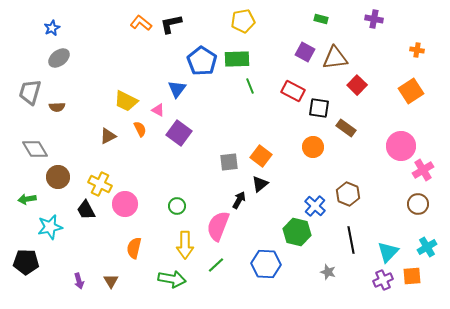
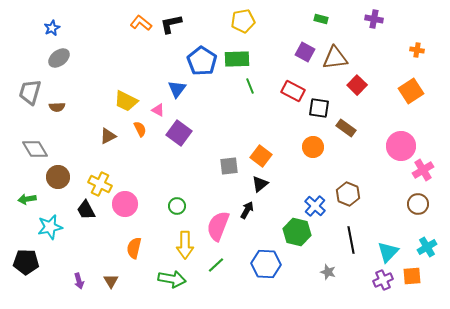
gray square at (229, 162): moved 4 px down
black arrow at (239, 200): moved 8 px right, 10 px down
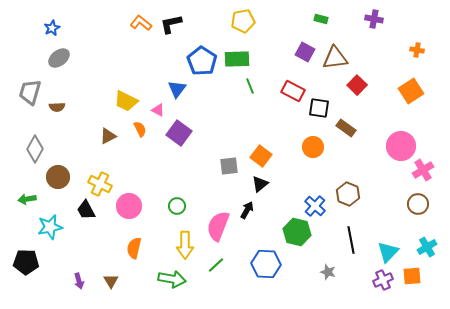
gray diamond at (35, 149): rotated 60 degrees clockwise
pink circle at (125, 204): moved 4 px right, 2 px down
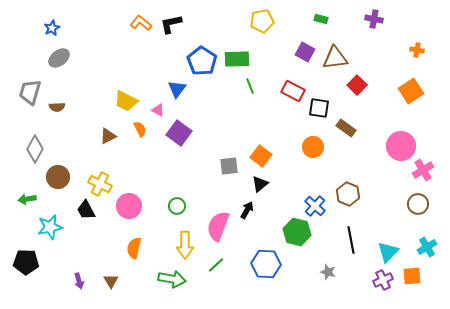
yellow pentagon at (243, 21): moved 19 px right
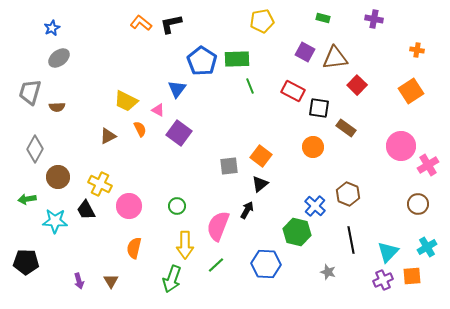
green rectangle at (321, 19): moved 2 px right, 1 px up
pink cross at (423, 170): moved 5 px right, 5 px up
cyan star at (50, 227): moved 5 px right, 6 px up; rotated 15 degrees clockwise
green arrow at (172, 279): rotated 100 degrees clockwise
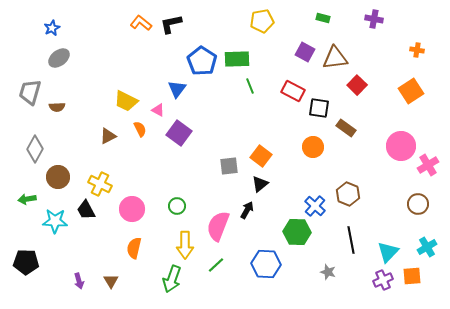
pink circle at (129, 206): moved 3 px right, 3 px down
green hexagon at (297, 232): rotated 12 degrees counterclockwise
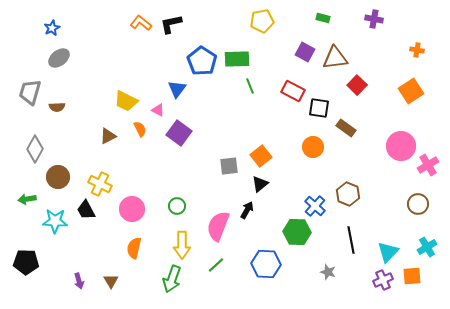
orange square at (261, 156): rotated 15 degrees clockwise
yellow arrow at (185, 245): moved 3 px left
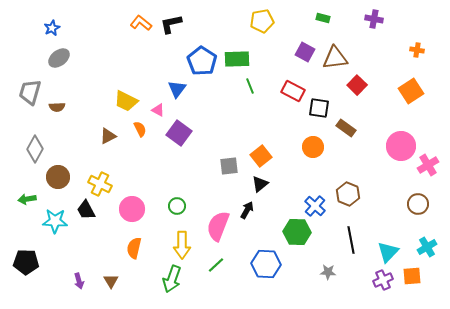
gray star at (328, 272): rotated 14 degrees counterclockwise
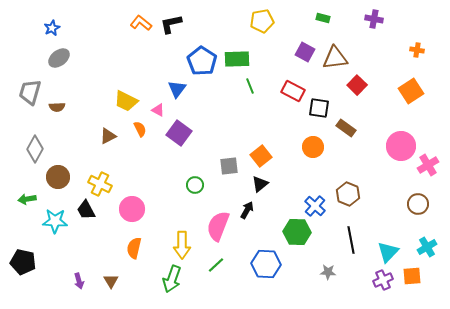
green circle at (177, 206): moved 18 px right, 21 px up
black pentagon at (26, 262): moved 3 px left; rotated 10 degrees clockwise
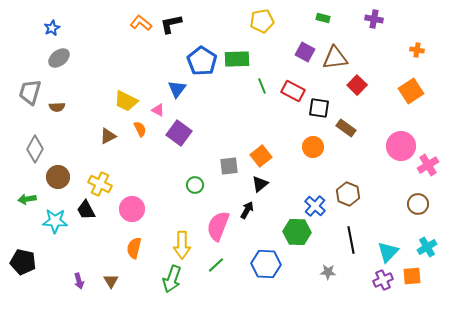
green line at (250, 86): moved 12 px right
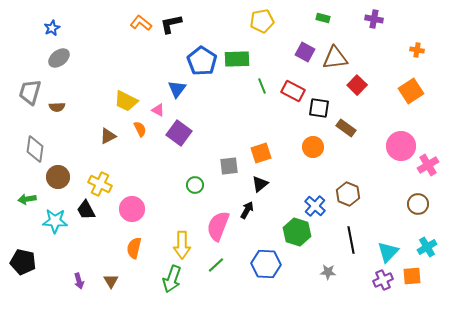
gray diamond at (35, 149): rotated 20 degrees counterclockwise
orange square at (261, 156): moved 3 px up; rotated 20 degrees clockwise
green hexagon at (297, 232): rotated 16 degrees clockwise
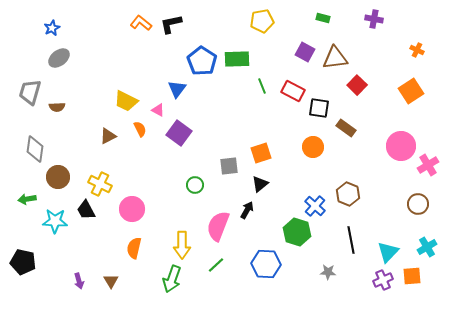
orange cross at (417, 50): rotated 16 degrees clockwise
